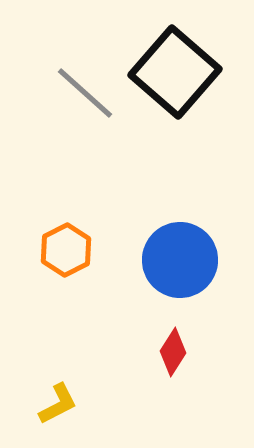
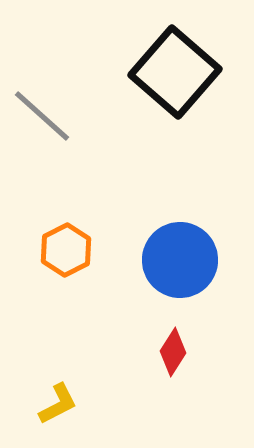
gray line: moved 43 px left, 23 px down
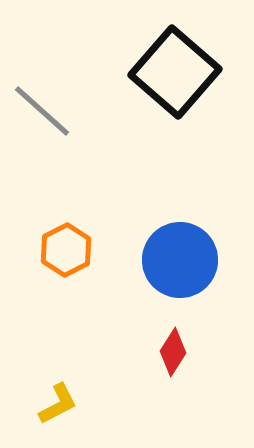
gray line: moved 5 px up
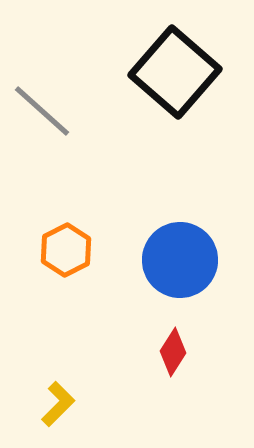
yellow L-shape: rotated 18 degrees counterclockwise
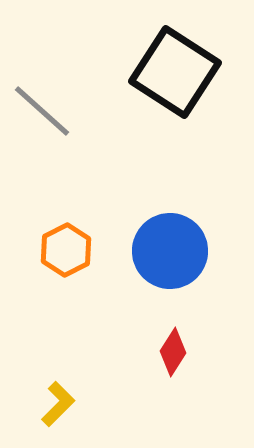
black square: rotated 8 degrees counterclockwise
blue circle: moved 10 px left, 9 px up
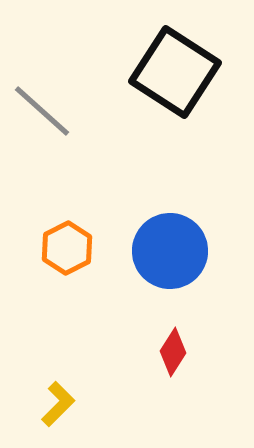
orange hexagon: moved 1 px right, 2 px up
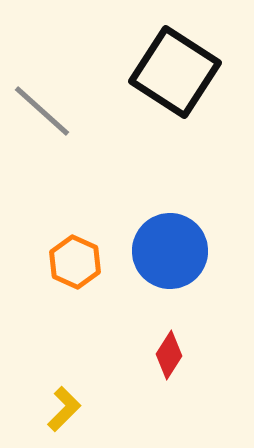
orange hexagon: moved 8 px right, 14 px down; rotated 9 degrees counterclockwise
red diamond: moved 4 px left, 3 px down
yellow L-shape: moved 6 px right, 5 px down
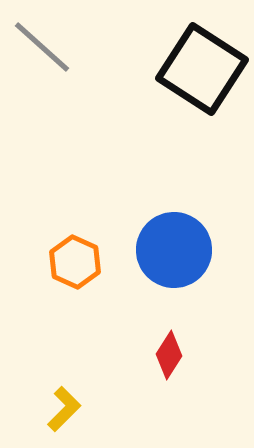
black square: moved 27 px right, 3 px up
gray line: moved 64 px up
blue circle: moved 4 px right, 1 px up
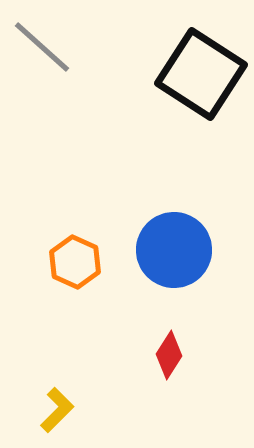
black square: moved 1 px left, 5 px down
yellow L-shape: moved 7 px left, 1 px down
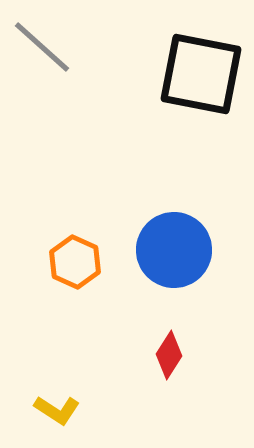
black square: rotated 22 degrees counterclockwise
yellow L-shape: rotated 78 degrees clockwise
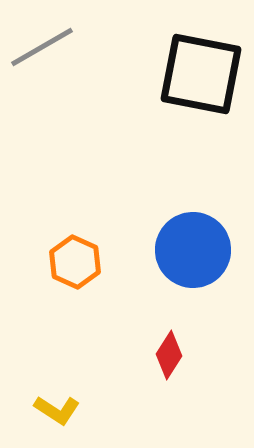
gray line: rotated 72 degrees counterclockwise
blue circle: moved 19 px right
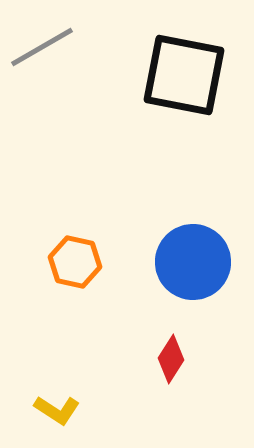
black square: moved 17 px left, 1 px down
blue circle: moved 12 px down
orange hexagon: rotated 12 degrees counterclockwise
red diamond: moved 2 px right, 4 px down
